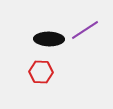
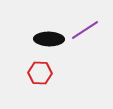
red hexagon: moved 1 px left, 1 px down
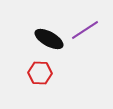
black ellipse: rotated 28 degrees clockwise
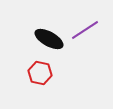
red hexagon: rotated 10 degrees clockwise
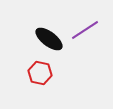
black ellipse: rotated 8 degrees clockwise
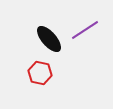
black ellipse: rotated 12 degrees clockwise
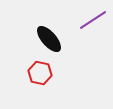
purple line: moved 8 px right, 10 px up
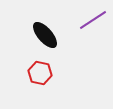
black ellipse: moved 4 px left, 4 px up
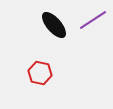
black ellipse: moved 9 px right, 10 px up
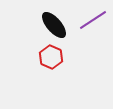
red hexagon: moved 11 px right, 16 px up; rotated 10 degrees clockwise
